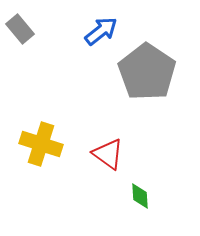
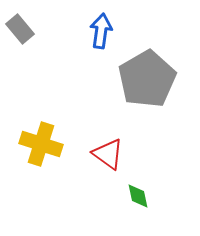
blue arrow: rotated 44 degrees counterclockwise
gray pentagon: moved 7 px down; rotated 8 degrees clockwise
green diamond: moved 2 px left; rotated 8 degrees counterclockwise
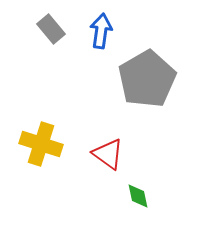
gray rectangle: moved 31 px right
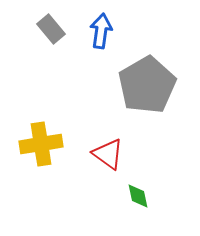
gray pentagon: moved 6 px down
yellow cross: rotated 27 degrees counterclockwise
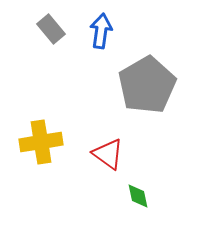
yellow cross: moved 2 px up
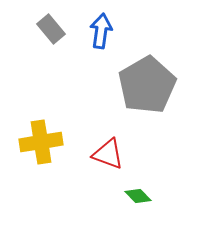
red triangle: rotated 16 degrees counterclockwise
green diamond: rotated 32 degrees counterclockwise
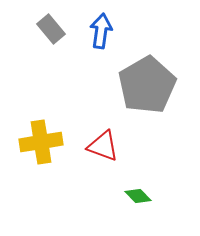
red triangle: moved 5 px left, 8 px up
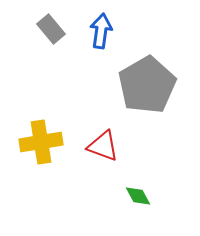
green diamond: rotated 16 degrees clockwise
